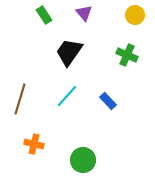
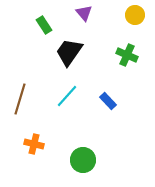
green rectangle: moved 10 px down
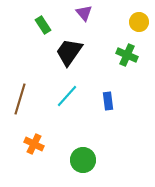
yellow circle: moved 4 px right, 7 px down
green rectangle: moved 1 px left
blue rectangle: rotated 36 degrees clockwise
orange cross: rotated 12 degrees clockwise
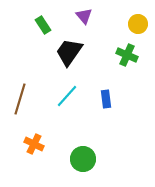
purple triangle: moved 3 px down
yellow circle: moved 1 px left, 2 px down
blue rectangle: moved 2 px left, 2 px up
green circle: moved 1 px up
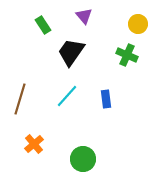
black trapezoid: moved 2 px right
orange cross: rotated 24 degrees clockwise
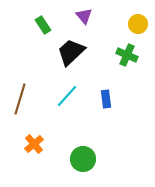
black trapezoid: rotated 12 degrees clockwise
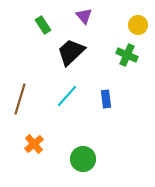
yellow circle: moved 1 px down
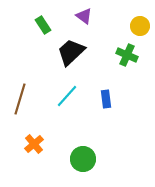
purple triangle: rotated 12 degrees counterclockwise
yellow circle: moved 2 px right, 1 px down
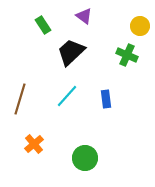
green circle: moved 2 px right, 1 px up
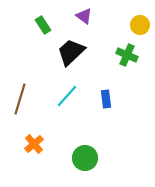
yellow circle: moved 1 px up
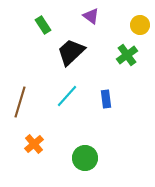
purple triangle: moved 7 px right
green cross: rotated 30 degrees clockwise
brown line: moved 3 px down
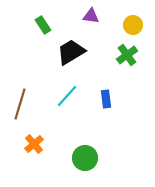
purple triangle: rotated 30 degrees counterclockwise
yellow circle: moved 7 px left
black trapezoid: rotated 12 degrees clockwise
brown line: moved 2 px down
